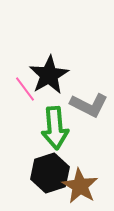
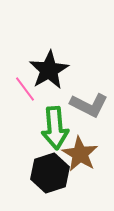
black star: moved 5 px up
brown star: moved 32 px up
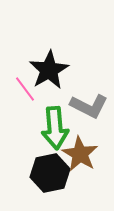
gray L-shape: moved 1 px down
black hexagon: rotated 6 degrees clockwise
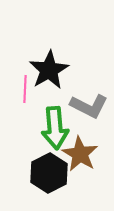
pink line: rotated 40 degrees clockwise
black hexagon: moved 1 px left; rotated 15 degrees counterclockwise
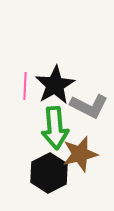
black star: moved 6 px right, 15 px down
pink line: moved 3 px up
brown star: rotated 27 degrees clockwise
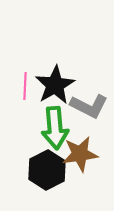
brown star: rotated 6 degrees clockwise
black hexagon: moved 2 px left, 3 px up
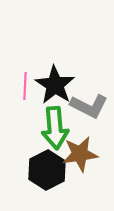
black star: rotated 9 degrees counterclockwise
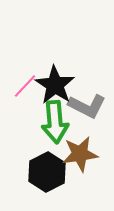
pink line: rotated 40 degrees clockwise
gray L-shape: moved 2 px left
green arrow: moved 6 px up
black hexagon: moved 2 px down
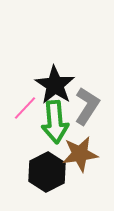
pink line: moved 22 px down
gray L-shape: rotated 84 degrees counterclockwise
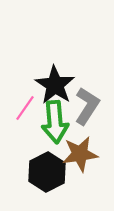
pink line: rotated 8 degrees counterclockwise
